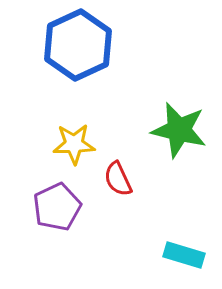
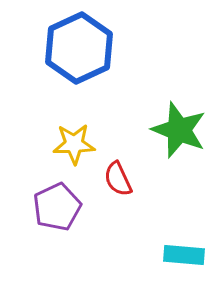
blue hexagon: moved 1 px right, 3 px down
green star: rotated 8 degrees clockwise
cyan rectangle: rotated 12 degrees counterclockwise
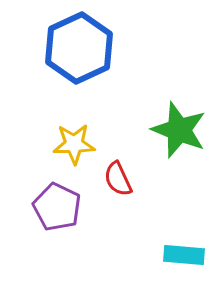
purple pentagon: rotated 21 degrees counterclockwise
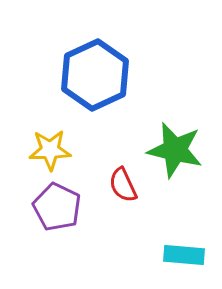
blue hexagon: moved 16 px right, 27 px down
green star: moved 4 px left, 20 px down; rotated 8 degrees counterclockwise
yellow star: moved 24 px left, 6 px down
red semicircle: moved 5 px right, 6 px down
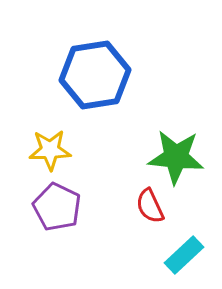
blue hexagon: rotated 16 degrees clockwise
green star: moved 1 px right, 7 px down; rotated 8 degrees counterclockwise
red semicircle: moved 27 px right, 21 px down
cyan rectangle: rotated 48 degrees counterclockwise
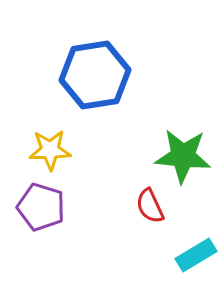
green star: moved 7 px right, 1 px up
purple pentagon: moved 16 px left; rotated 9 degrees counterclockwise
cyan rectangle: moved 12 px right; rotated 12 degrees clockwise
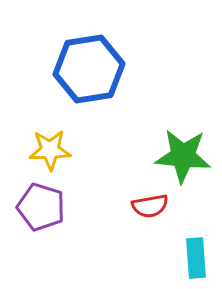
blue hexagon: moved 6 px left, 6 px up
red semicircle: rotated 75 degrees counterclockwise
cyan rectangle: moved 3 px down; rotated 63 degrees counterclockwise
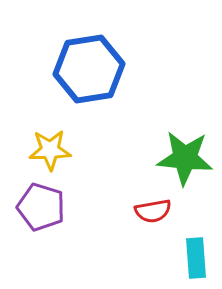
green star: moved 2 px right, 2 px down
red semicircle: moved 3 px right, 5 px down
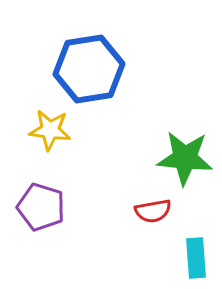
yellow star: moved 20 px up; rotated 9 degrees clockwise
